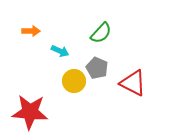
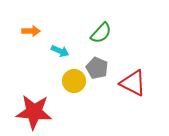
red star: moved 4 px right
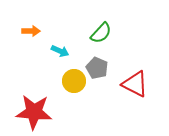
red triangle: moved 2 px right, 1 px down
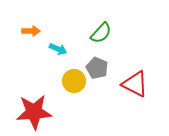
cyan arrow: moved 2 px left, 2 px up
red star: rotated 9 degrees counterclockwise
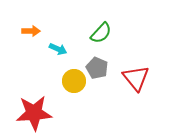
red triangle: moved 1 px right, 6 px up; rotated 24 degrees clockwise
red star: moved 1 px down
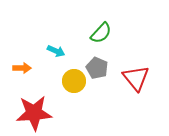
orange arrow: moved 9 px left, 37 px down
cyan arrow: moved 2 px left, 2 px down
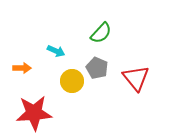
yellow circle: moved 2 px left
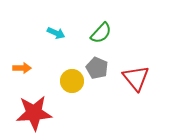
cyan arrow: moved 18 px up
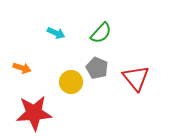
orange arrow: rotated 18 degrees clockwise
yellow circle: moved 1 px left, 1 px down
